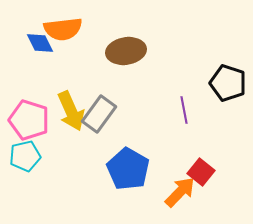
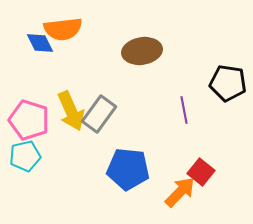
brown ellipse: moved 16 px right
black pentagon: rotated 9 degrees counterclockwise
blue pentagon: rotated 24 degrees counterclockwise
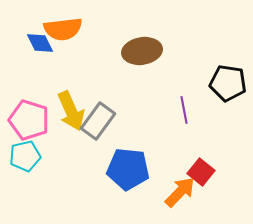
gray rectangle: moved 1 px left, 7 px down
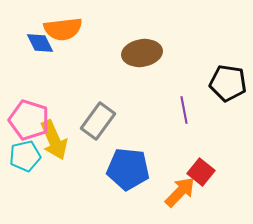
brown ellipse: moved 2 px down
yellow arrow: moved 17 px left, 29 px down
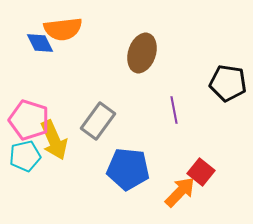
brown ellipse: rotated 63 degrees counterclockwise
purple line: moved 10 px left
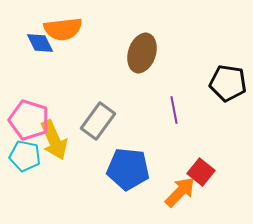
cyan pentagon: rotated 24 degrees clockwise
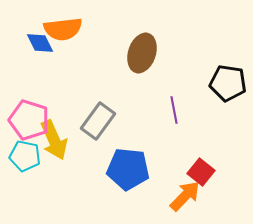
orange arrow: moved 5 px right, 4 px down
